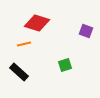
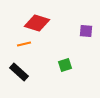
purple square: rotated 16 degrees counterclockwise
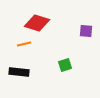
black rectangle: rotated 36 degrees counterclockwise
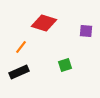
red diamond: moved 7 px right
orange line: moved 3 px left, 3 px down; rotated 40 degrees counterclockwise
black rectangle: rotated 30 degrees counterclockwise
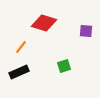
green square: moved 1 px left, 1 px down
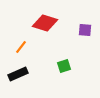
red diamond: moved 1 px right
purple square: moved 1 px left, 1 px up
black rectangle: moved 1 px left, 2 px down
